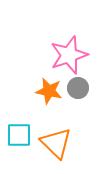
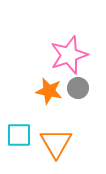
orange triangle: rotated 16 degrees clockwise
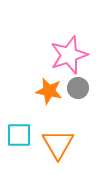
orange triangle: moved 2 px right, 1 px down
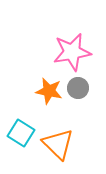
pink star: moved 3 px right, 3 px up; rotated 9 degrees clockwise
cyan square: moved 2 px right, 2 px up; rotated 32 degrees clockwise
orange triangle: rotated 16 degrees counterclockwise
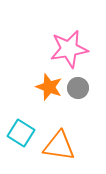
pink star: moved 3 px left, 3 px up
orange star: moved 4 px up; rotated 8 degrees clockwise
orange triangle: moved 1 px right, 2 px down; rotated 36 degrees counterclockwise
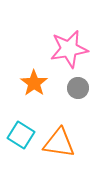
orange star: moved 15 px left, 4 px up; rotated 16 degrees clockwise
cyan square: moved 2 px down
orange triangle: moved 3 px up
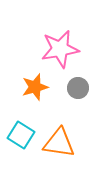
pink star: moved 9 px left
orange star: moved 1 px right, 4 px down; rotated 20 degrees clockwise
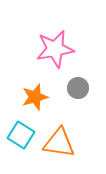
pink star: moved 5 px left
orange star: moved 10 px down
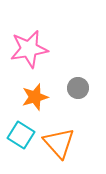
pink star: moved 26 px left
orange triangle: rotated 40 degrees clockwise
